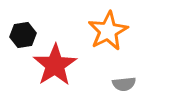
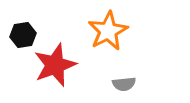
red star: rotated 12 degrees clockwise
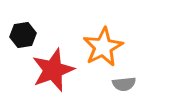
orange star: moved 5 px left, 16 px down
red star: moved 2 px left, 5 px down
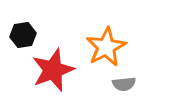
orange star: moved 3 px right
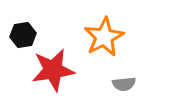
orange star: moved 2 px left, 10 px up
red star: rotated 12 degrees clockwise
